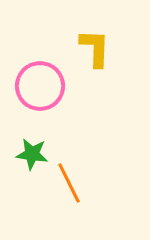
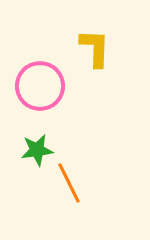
green star: moved 5 px right, 4 px up; rotated 16 degrees counterclockwise
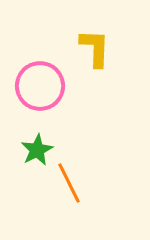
green star: rotated 20 degrees counterclockwise
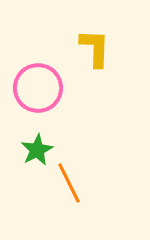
pink circle: moved 2 px left, 2 px down
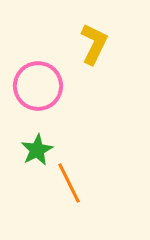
yellow L-shape: moved 1 px left, 4 px up; rotated 24 degrees clockwise
pink circle: moved 2 px up
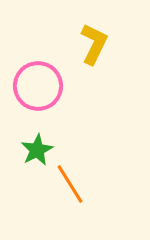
orange line: moved 1 px right, 1 px down; rotated 6 degrees counterclockwise
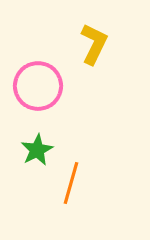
orange line: moved 1 px right, 1 px up; rotated 48 degrees clockwise
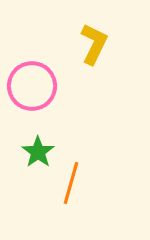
pink circle: moved 6 px left
green star: moved 1 px right, 2 px down; rotated 8 degrees counterclockwise
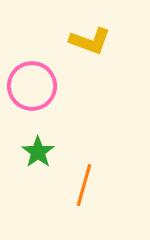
yellow L-shape: moved 4 px left, 3 px up; rotated 84 degrees clockwise
orange line: moved 13 px right, 2 px down
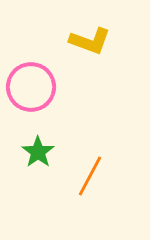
pink circle: moved 1 px left, 1 px down
orange line: moved 6 px right, 9 px up; rotated 12 degrees clockwise
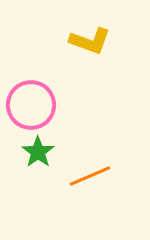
pink circle: moved 18 px down
orange line: rotated 39 degrees clockwise
